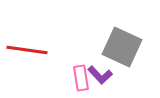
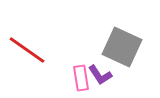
red line: rotated 27 degrees clockwise
purple L-shape: rotated 10 degrees clockwise
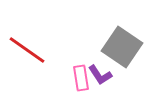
gray square: rotated 9 degrees clockwise
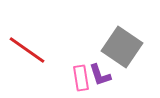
purple L-shape: rotated 15 degrees clockwise
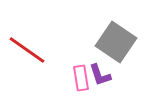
gray square: moved 6 px left, 5 px up
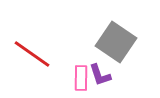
red line: moved 5 px right, 4 px down
pink rectangle: rotated 10 degrees clockwise
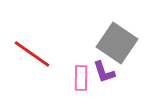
gray square: moved 1 px right, 1 px down
purple L-shape: moved 4 px right, 3 px up
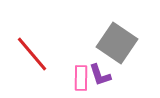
red line: rotated 15 degrees clockwise
purple L-shape: moved 4 px left, 3 px down
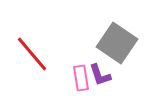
pink rectangle: rotated 10 degrees counterclockwise
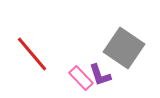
gray square: moved 7 px right, 5 px down
pink rectangle: rotated 35 degrees counterclockwise
